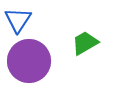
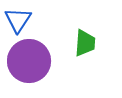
green trapezoid: rotated 124 degrees clockwise
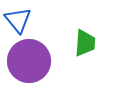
blue triangle: rotated 12 degrees counterclockwise
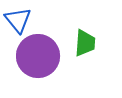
purple circle: moved 9 px right, 5 px up
